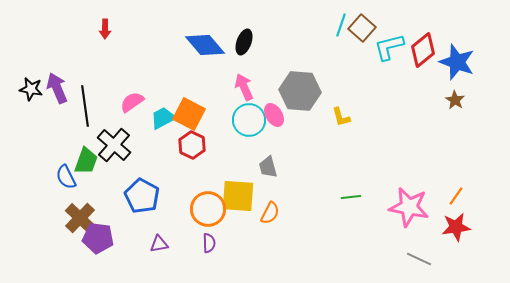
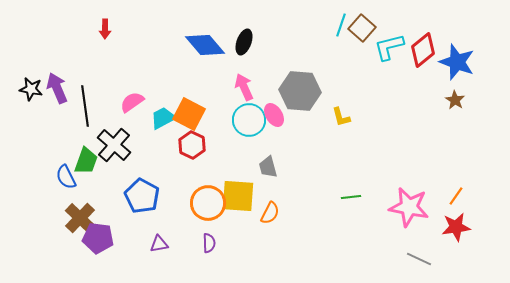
orange circle: moved 6 px up
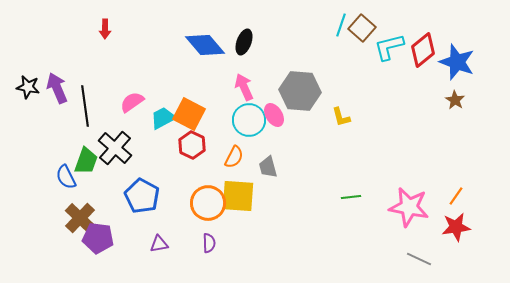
black star: moved 3 px left, 2 px up
black cross: moved 1 px right, 3 px down
orange semicircle: moved 36 px left, 56 px up
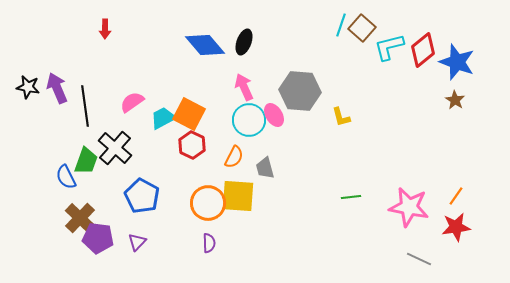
gray trapezoid: moved 3 px left, 1 px down
purple triangle: moved 22 px left, 2 px up; rotated 36 degrees counterclockwise
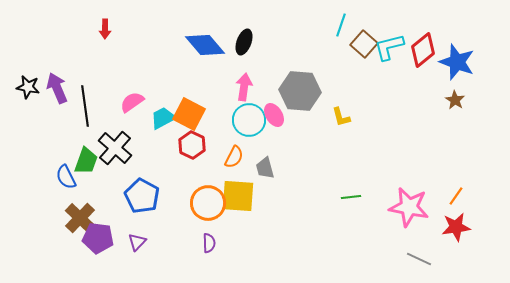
brown square: moved 2 px right, 16 px down
pink arrow: rotated 32 degrees clockwise
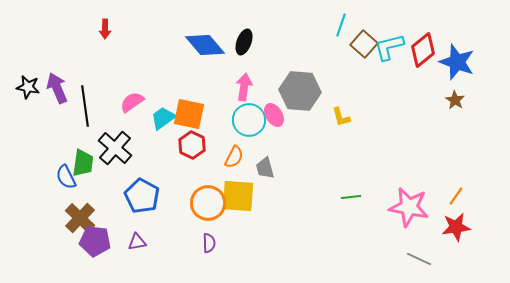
orange square: rotated 16 degrees counterclockwise
cyan trapezoid: rotated 8 degrees counterclockwise
green trapezoid: moved 3 px left, 2 px down; rotated 12 degrees counterclockwise
purple pentagon: moved 3 px left, 3 px down
purple triangle: rotated 36 degrees clockwise
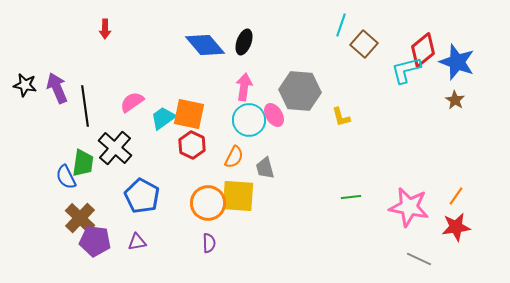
cyan L-shape: moved 17 px right, 23 px down
black star: moved 3 px left, 2 px up
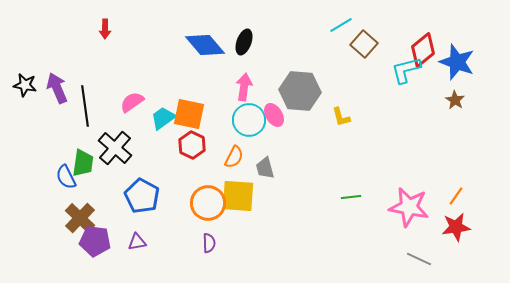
cyan line: rotated 40 degrees clockwise
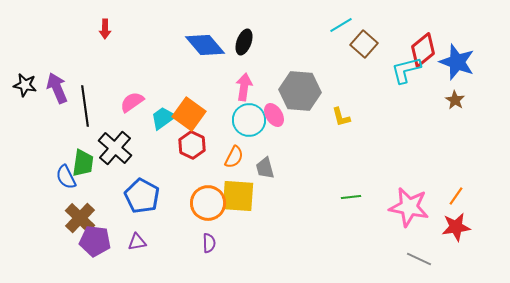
orange square: rotated 24 degrees clockwise
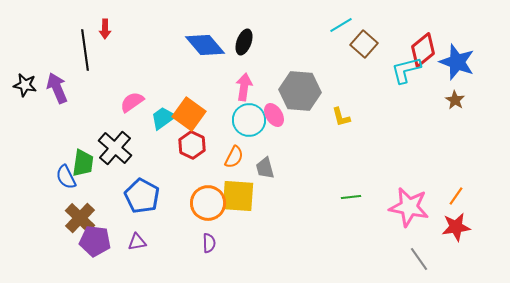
black line: moved 56 px up
gray line: rotated 30 degrees clockwise
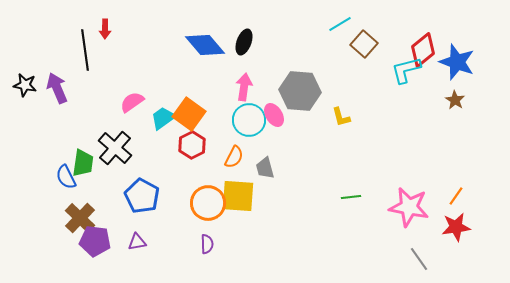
cyan line: moved 1 px left, 1 px up
red hexagon: rotated 8 degrees clockwise
purple semicircle: moved 2 px left, 1 px down
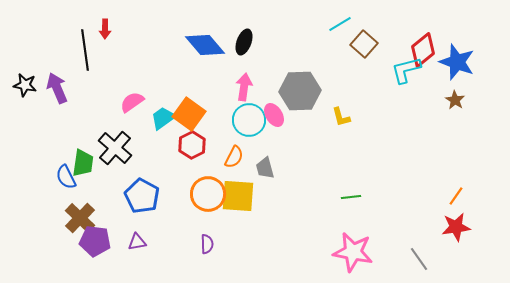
gray hexagon: rotated 6 degrees counterclockwise
orange circle: moved 9 px up
pink star: moved 56 px left, 45 px down
